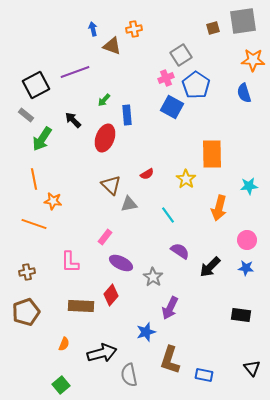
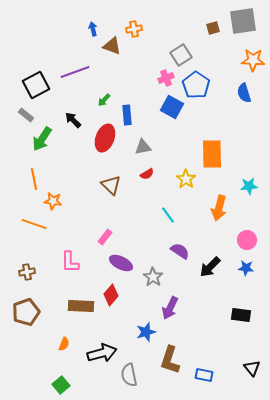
gray triangle at (129, 204): moved 14 px right, 57 px up
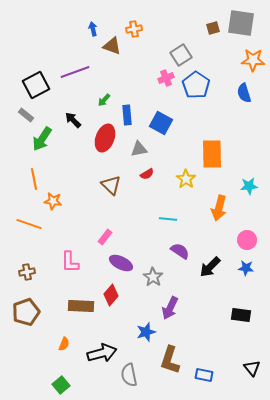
gray square at (243, 21): moved 2 px left, 2 px down; rotated 16 degrees clockwise
blue square at (172, 107): moved 11 px left, 16 px down
gray triangle at (143, 147): moved 4 px left, 2 px down
cyan line at (168, 215): moved 4 px down; rotated 48 degrees counterclockwise
orange line at (34, 224): moved 5 px left
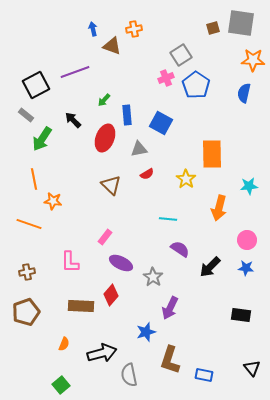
blue semicircle at (244, 93): rotated 30 degrees clockwise
purple semicircle at (180, 251): moved 2 px up
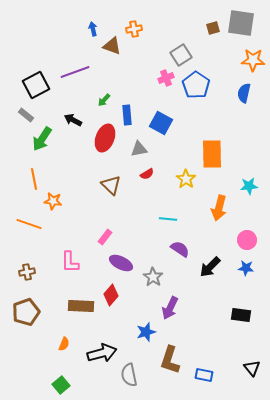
black arrow at (73, 120): rotated 18 degrees counterclockwise
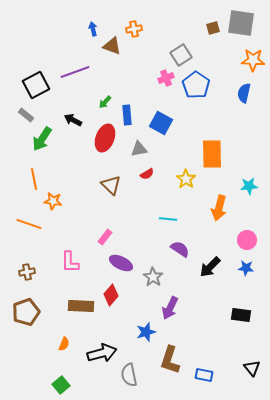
green arrow at (104, 100): moved 1 px right, 2 px down
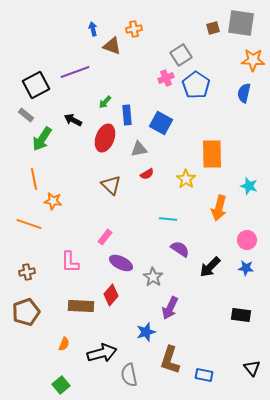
cyan star at (249, 186): rotated 24 degrees clockwise
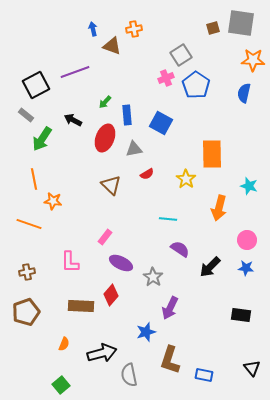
gray triangle at (139, 149): moved 5 px left
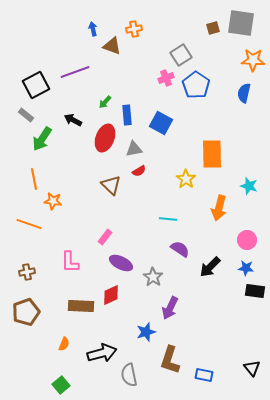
red semicircle at (147, 174): moved 8 px left, 3 px up
red diamond at (111, 295): rotated 25 degrees clockwise
black rectangle at (241, 315): moved 14 px right, 24 px up
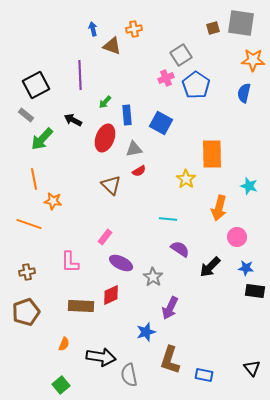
purple line at (75, 72): moved 5 px right, 3 px down; rotated 72 degrees counterclockwise
green arrow at (42, 139): rotated 10 degrees clockwise
pink circle at (247, 240): moved 10 px left, 3 px up
black arrow at (102, 353): moved 1 px left, 4 px down; rotated 24 degrees clockwise
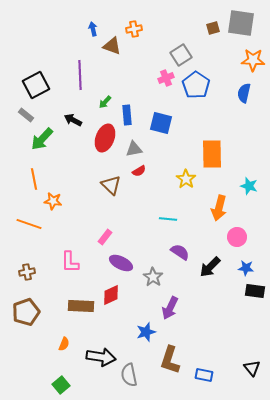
blue square at (161, 123): rotated 15 degrees counterclockwise
purple semicircle at (180, 249): moved 3 px down
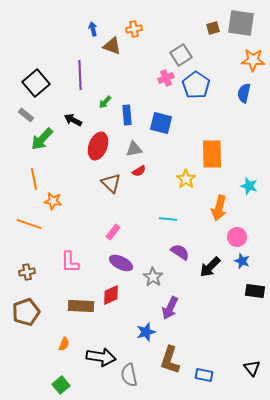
black square at (36, 85): moved 2 px up; rotated 12 degrees counterclockwise
red ellipse at (105, 138): moved 7 px left, 8 px down
brown triangle at (111, 185): moved 2 px up
pink rectangle at (105, 237): moved 8 px right, 5 px up
blue star at (246, 268): moved 4 px left, 7 px up; rotated 14 degrees clockwise
